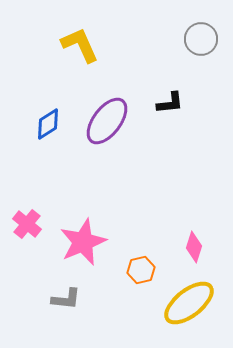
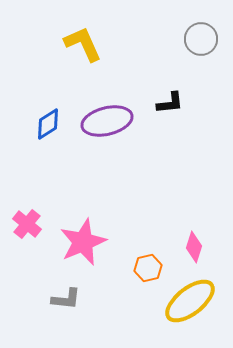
yellow L-shape: moved 3 px right, 1 px up
purple ellipse: rotated 39 degrees clockwise
orange hexagon: moved 7 px right, 2 px up
yellow ellipse: moved 1 px right, 2 px up
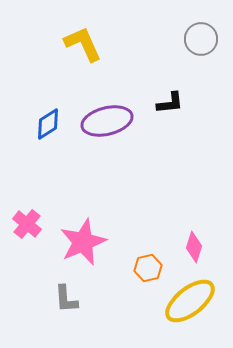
gray L-shape: rotated 80 degrees clockwise
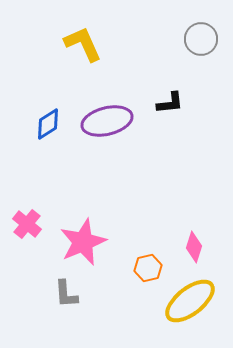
gray L-shape: moved 5 px up
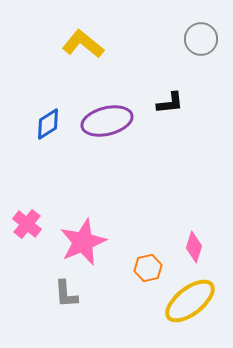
yellow L-shape: rotated 27 degrees counterclockwise
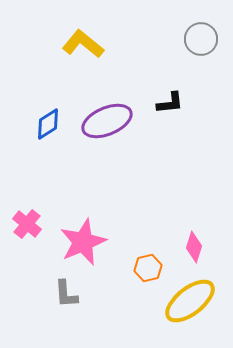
purple ellipse: rotated 9 degrees counterclockwise
